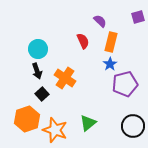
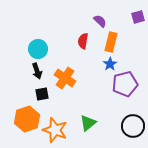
red semicircle: rotated 147 degrees counterclockwise
black square: rotated 32 degrees clockwise
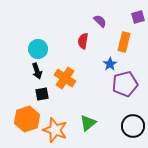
orange rectangle: moved 13 px right
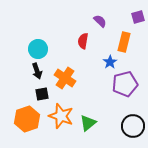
blue star: moved 2 px up
orange star: moved 6 px right, 14 px up
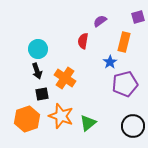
purple semicircle: rotated 80 degrees counterclockwise
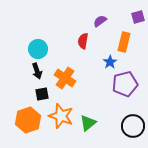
orange hexagon: moved 1 px right, 1 px down
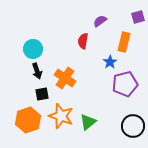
cyan circle: moved 5 px left
green triangle: moved 1 px up
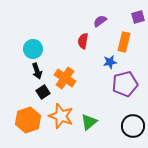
blue star: rotated 24 degrees clockwise
black square: moved 1 px right, 2 px up; rotated 24 degrees counterclockwise
green triangle: moved 1 px right
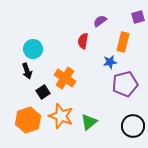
orange rectangle: moved 1 px left
black arrow: moved 10 px left
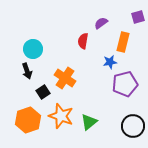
purple semicircle: moved 1 px right, 2 px down
